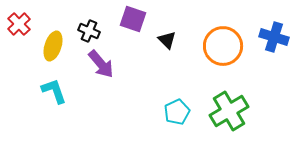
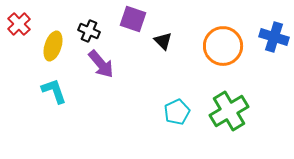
black triangle: moved 4 px left, 1 px down
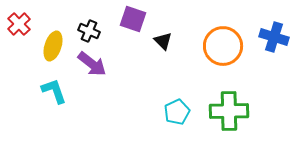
purple arrow: moved 9 px left; rotated 12 degrees counterclockwise
green cross: rotated 30 degrees clockwise
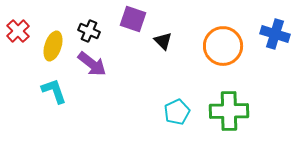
red cross: moved 1 px left, 7 px down
blue cross: moved 1 px right, 3 px up
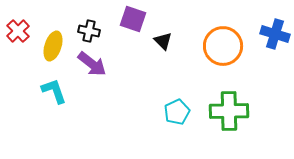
black cross: rotated 10 degrees counterclockwise
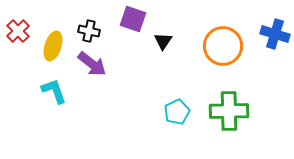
black triangle: rotated 18 degrees clockwise
